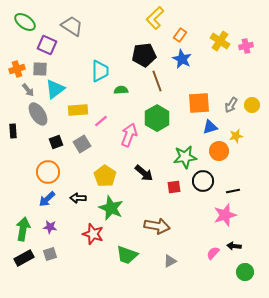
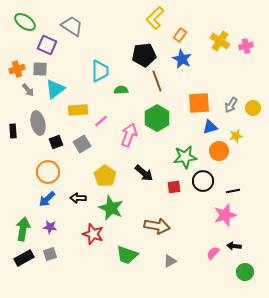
yellow circle at (252, 105): moved 1 px right, 3 px down
gray ellipse at (38, 114): moved 9 px down; rotated 20 degrees clockwise
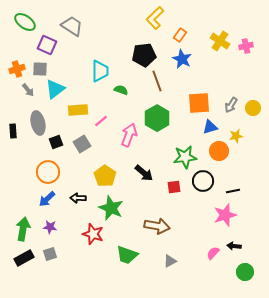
green semicircle at (121, 90): rotated 24 degrees clockwise
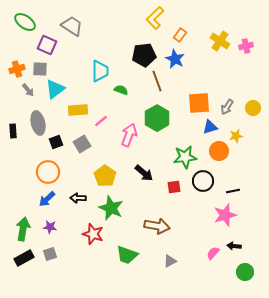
blue star at (182, 59): moved 7 px left
gray arrow at (231, 105): moved 4 px left, 2 px down
